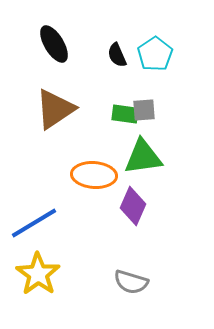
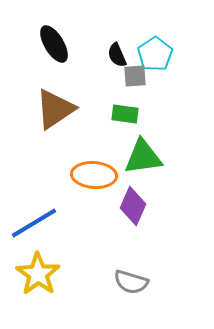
gray square: moved 9 px left, 34 px up
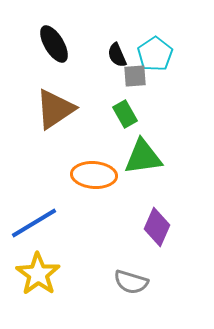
green rectangle: rotated 52 degrees clockwise
purple diamond: moved 24 px right, 21 px down
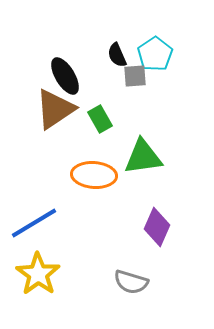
black ellipse: moved 11 px right, 32 px down
green rectangle: moved 25 px left, 5 px down
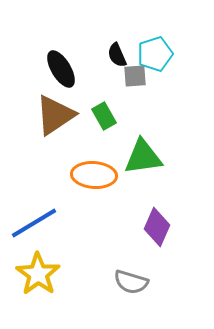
cyan pentagon: rotated 16 degrees clockwise
black ellipse: moved 4 px left, 7 px up
brown triangle: moved 6 px down
green rectangle: moved 4 px right, 3 px up
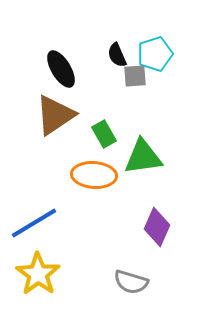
green rectangle: moved 18 px down
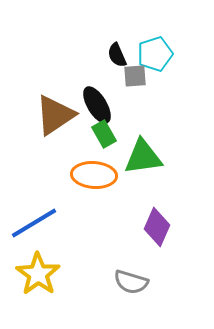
black ellipse: moved 36 px right, 36 px down
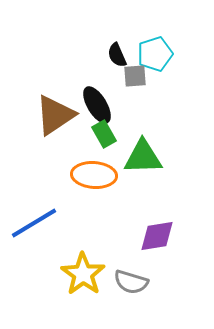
green triangle: rotated 6 degrees clockwise
purple diamond: moved 9 px down; rotated 57 degrees clockwise
yellow star: moved 45 px right
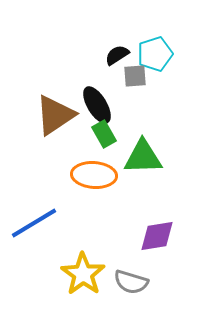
black semicircle: rotated 80 degrees clockwise
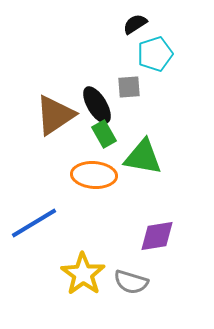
black semicircle: moved 18 px right, 31 px up
gray square: moved 6 px left, 11 px down
green triangle: rotated 12 degrees clockwise
